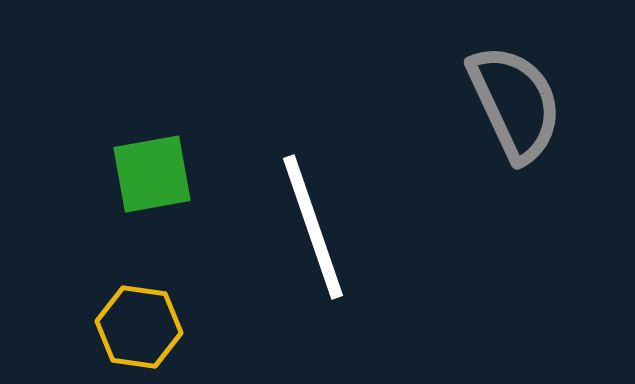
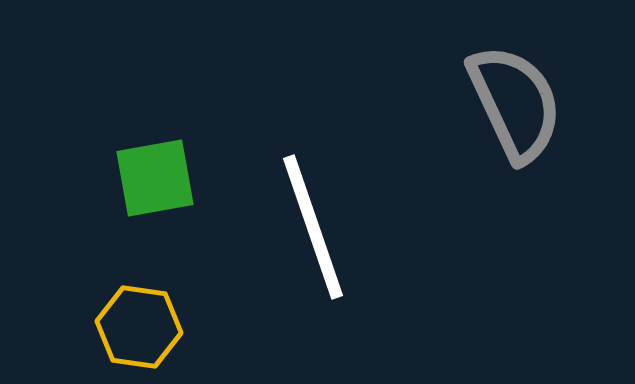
green square: moved 3 px right, 4 px down
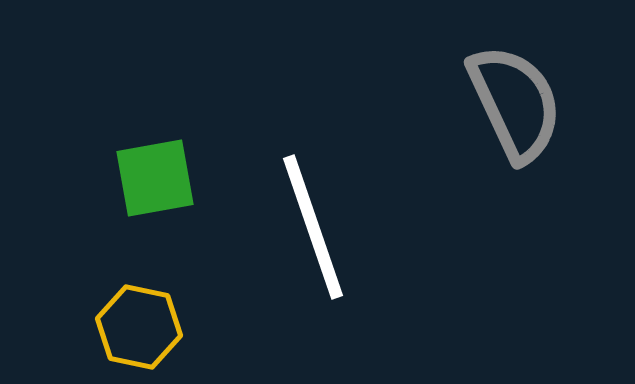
yellow hexagon: rotated 4 degrees clockwise
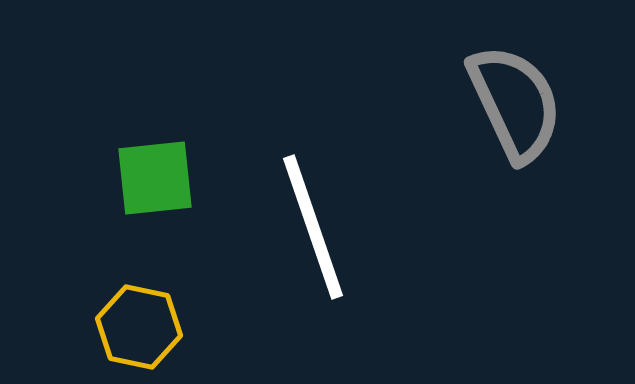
green square: rotated 4 degrees clockwise
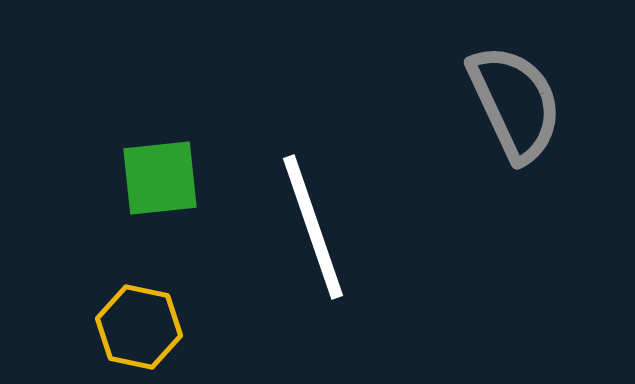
green square: moved 5 px right
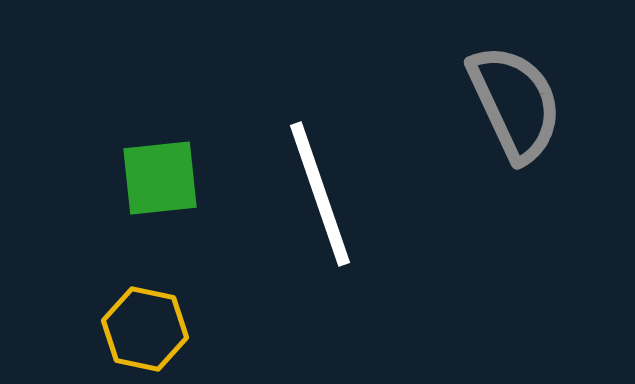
white line: moved 7 px right, 33 px up
yellow hexagon: moved 6 px right, 2 px down
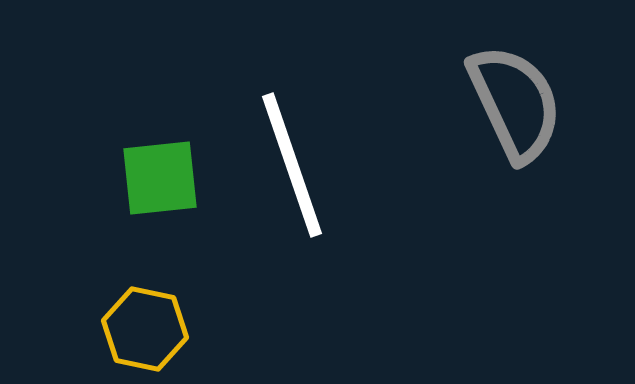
white line: moved 28 px left, 29 px up
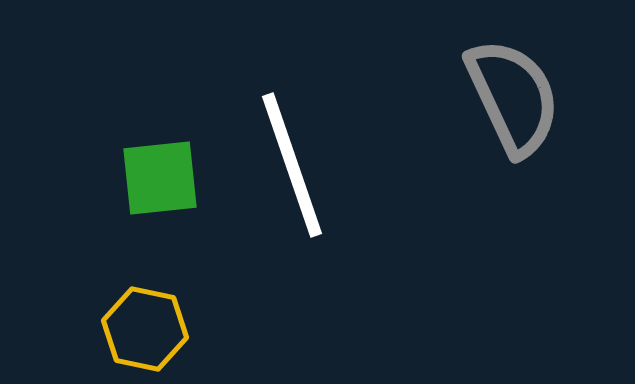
gray semicircle: moved 2 px left, 6 px up
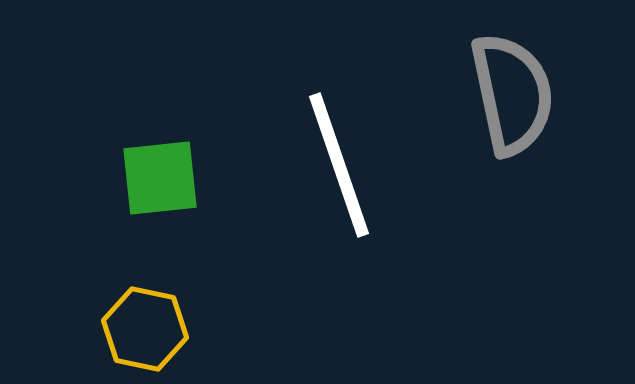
gray semicircle: moved 1 px left, 3 px up; rotated 13 degrees clockwise
white line: moved 47 px right
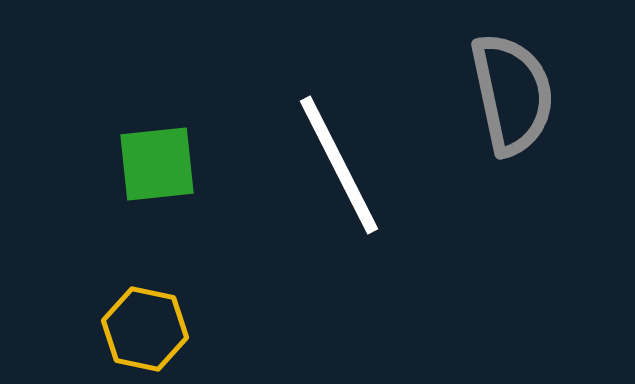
white line: rotated 8 degrees counterclockwise
green square: moved 3 px left, 14 px up
